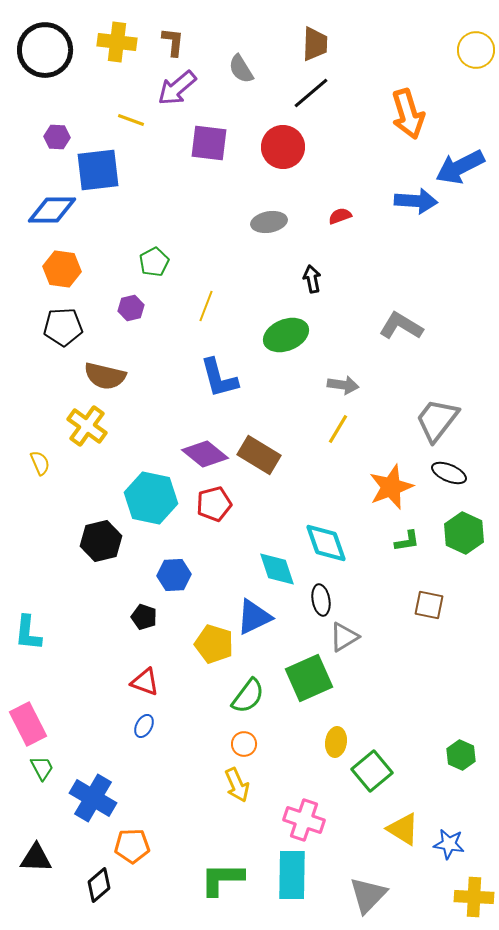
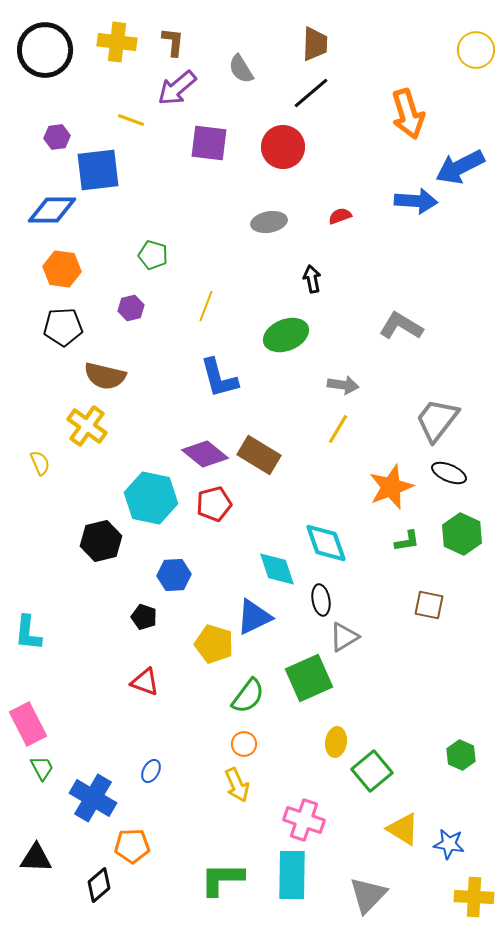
purple hexagon at (57, 137): rotated 10 degrees counterclockwise
green pentagon at (154, 262): moved 1 px left, 7 px up; rotated 28 degrees counterclockwise
green hexagon at (464, 533): moved 2 px left, 1 px down
blue ellipse at (144, 726): moved 7 px right, 45 px down
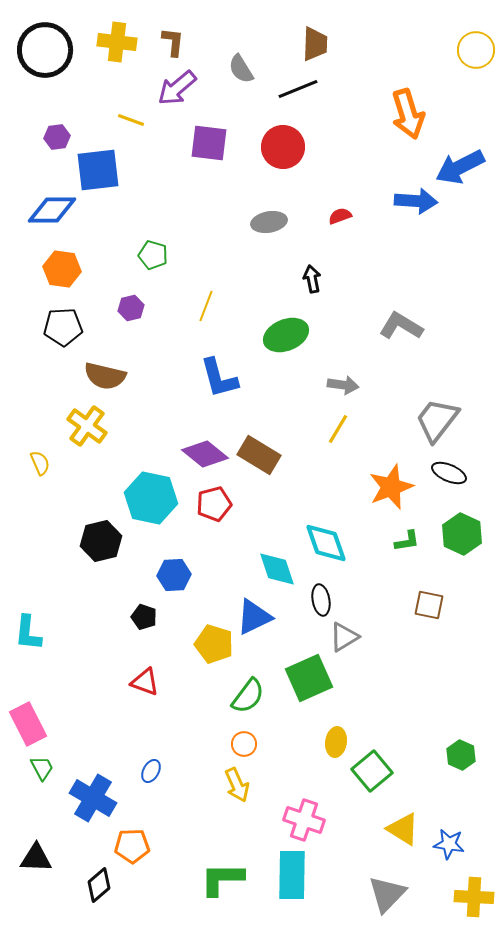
black line at (311, 93): moved 13 px left, 4 px up; rotated 18 degrees clockwise
gray triangle at (368, 895): moved 19 px right, 1 px up
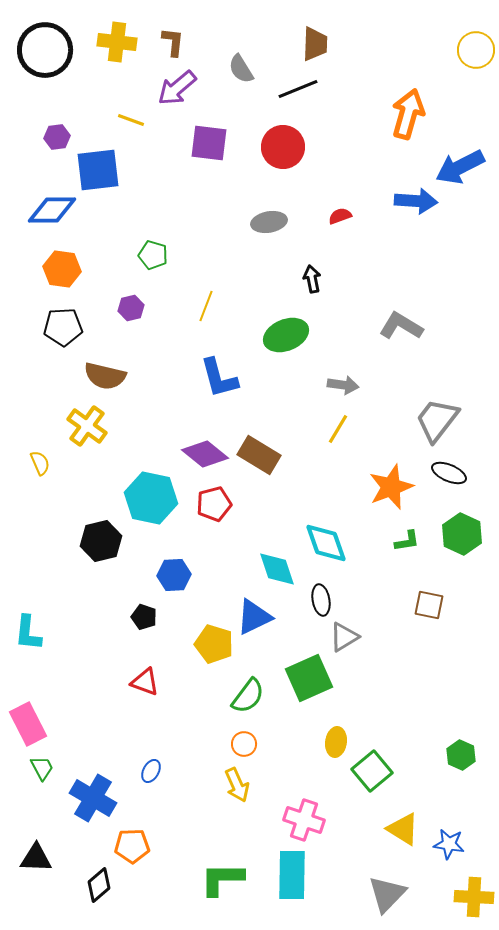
orange arrow at (408, 114): rotated 147 degrees counterclockwise
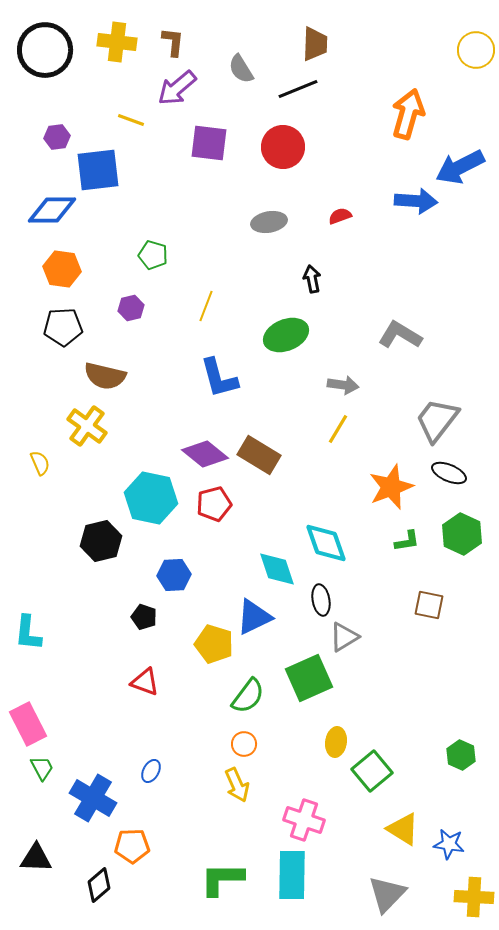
gray L-shape at (401, 326): moved 1 px left, 9 px down
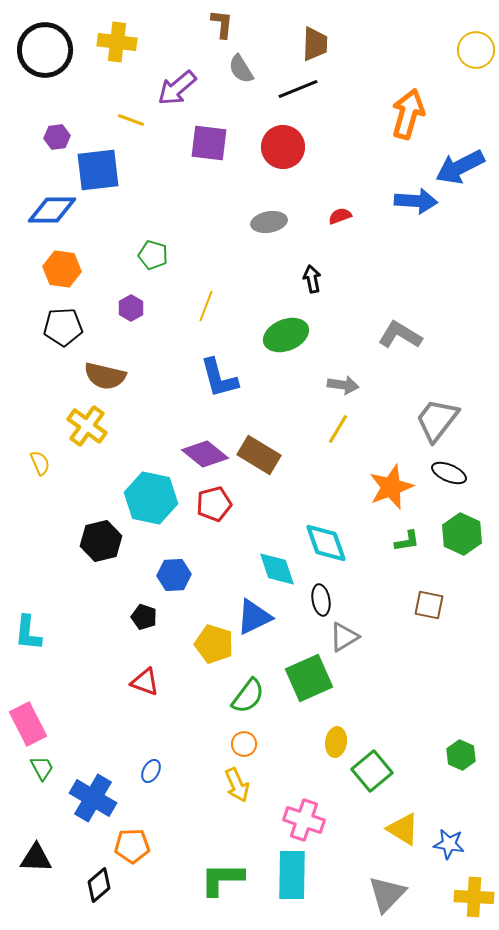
brown L-shape at (173, 42): moved 49 px right, 18 px up
purple hexagon at (131, 308): rotated 15 degrees counterclockwise
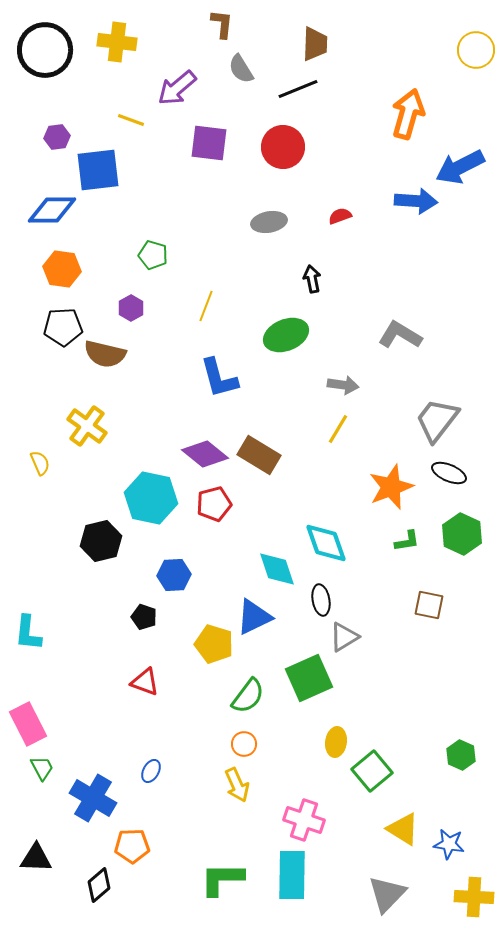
brown semicircle at (105, 376): moved 22 px up
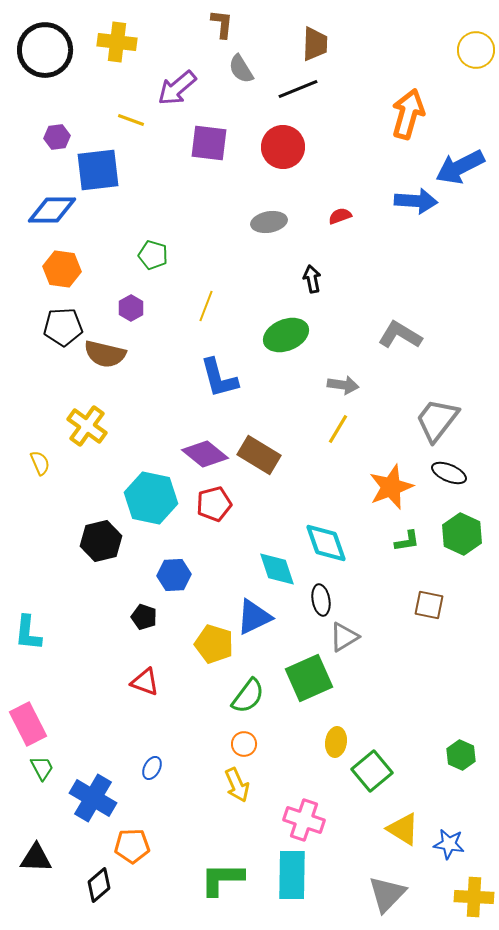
blue ellipse at (151, 771): moved 1 px right, 3 px up
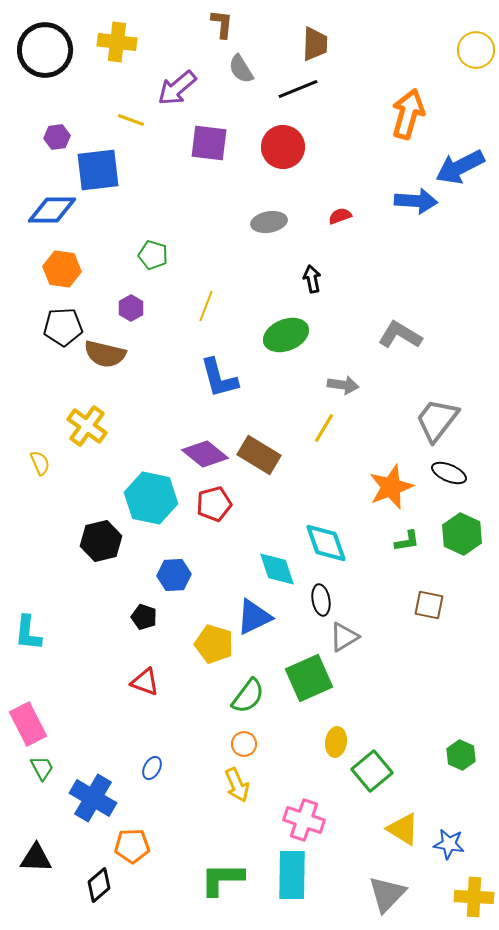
yellow line at (338, 429): moved 14 px left, 1 px up
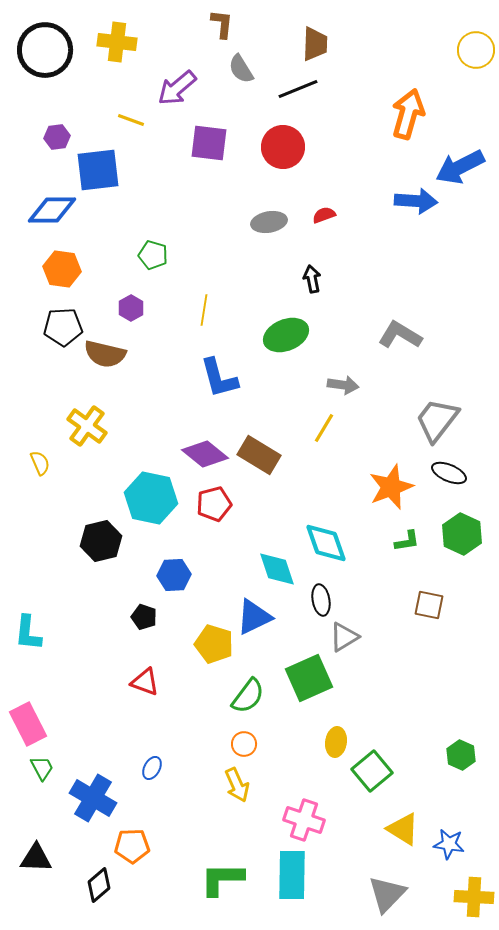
red semicircle at (340, 216): moved 16 px left, 1 px up
yellow line at (206, 306): moved 2 px left, 4 px down; rotated 12 degrees counterclockwise
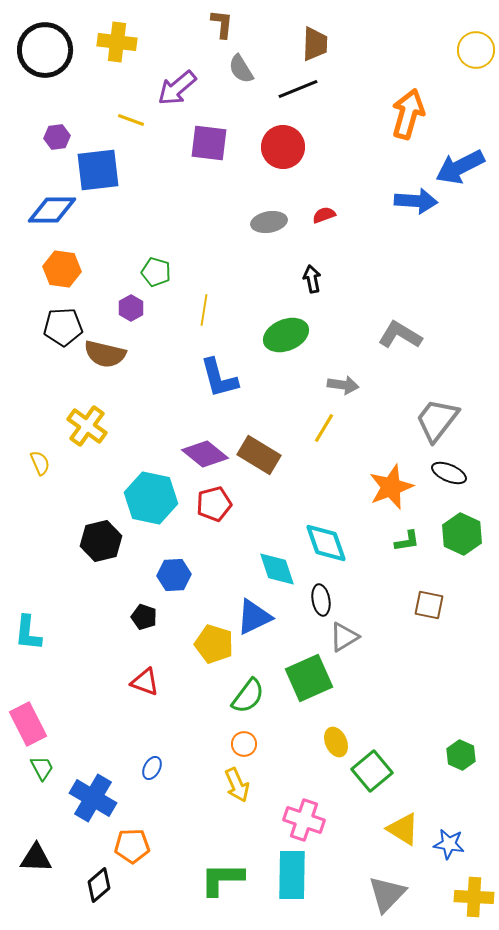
green pentagon at (153, 255): moved 3 px right, 17 px down
yellow ellipse at (336, 742): rotated 32 degrees counterclockwise
